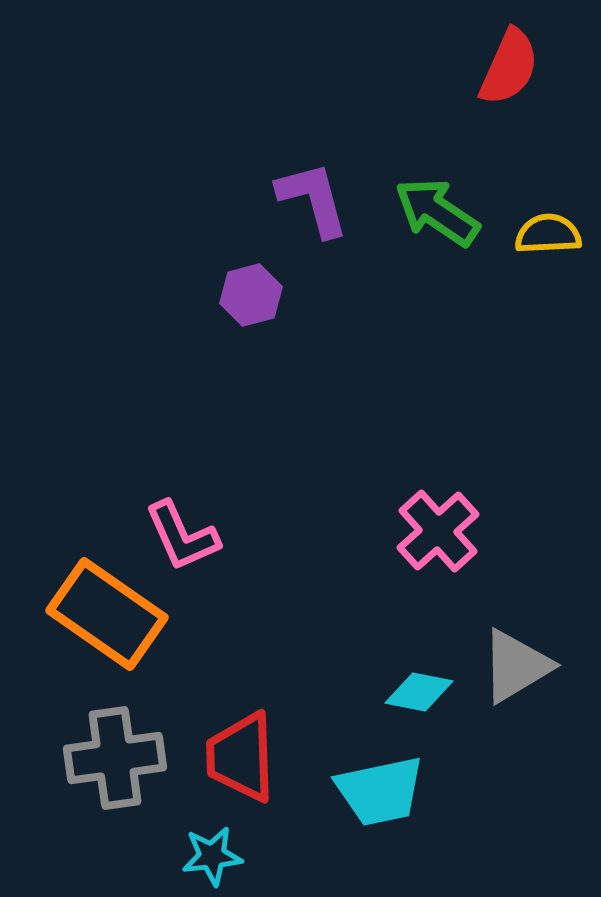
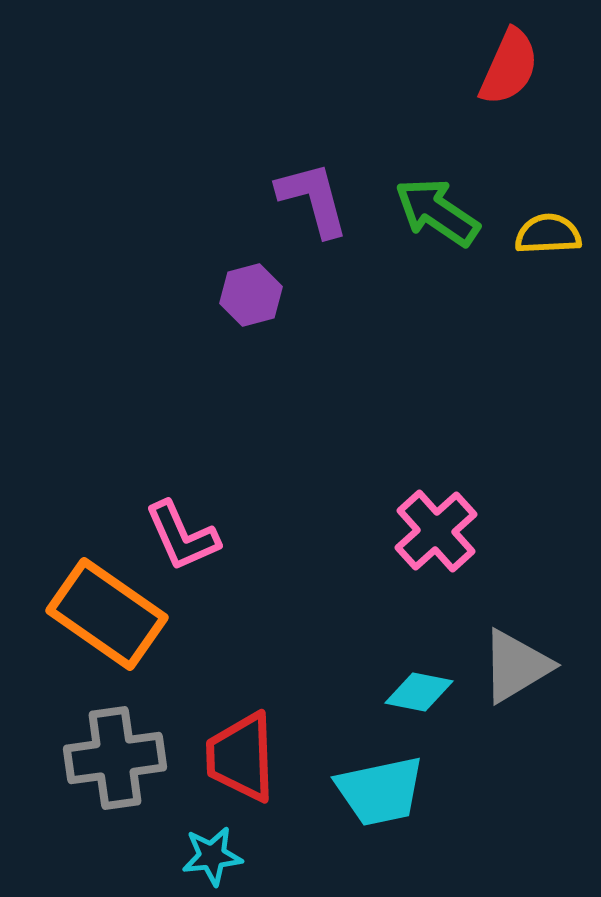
pink cross: moved 2 px left
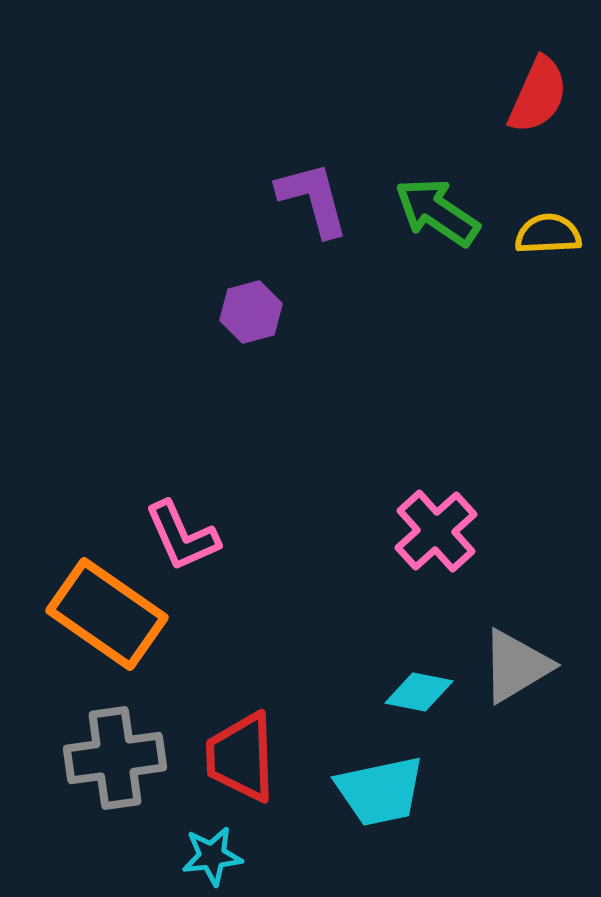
red semicircle: moved 29 px right, 28 px down
purple hexagon: moved 17 px down
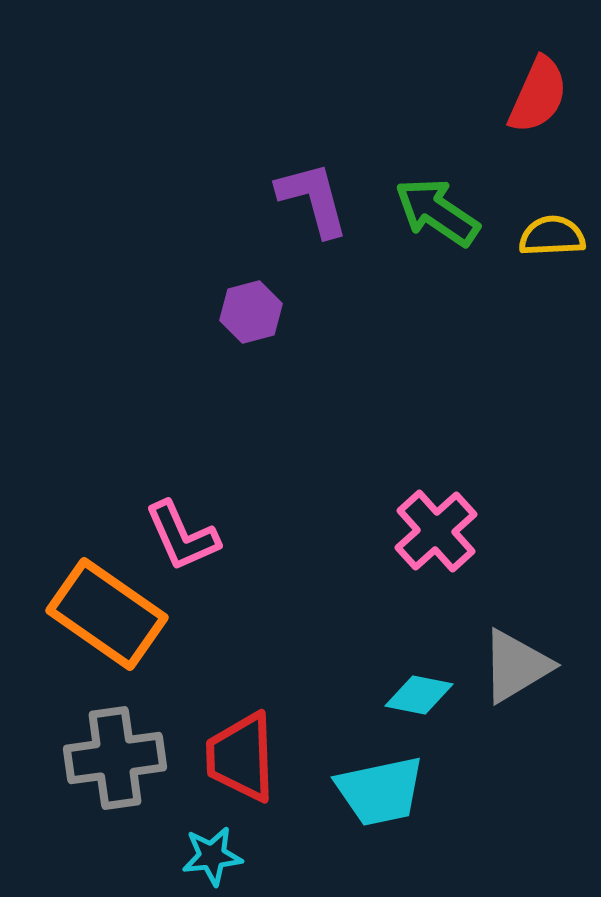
yellow semicircle: moved 4 px right, 2 px down
cyan diamond: moved 3 px down
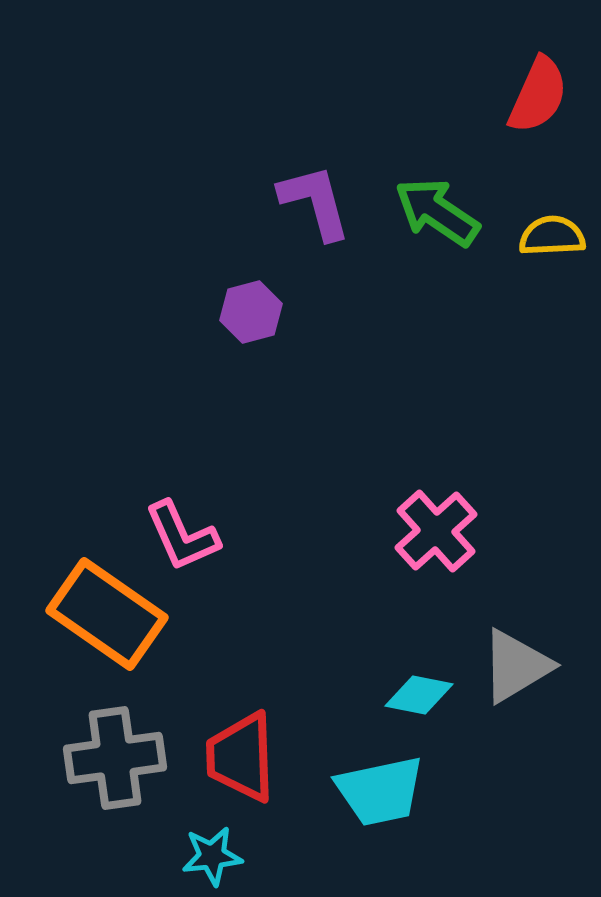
purple L-shape: moved 2 px right, 3 px down
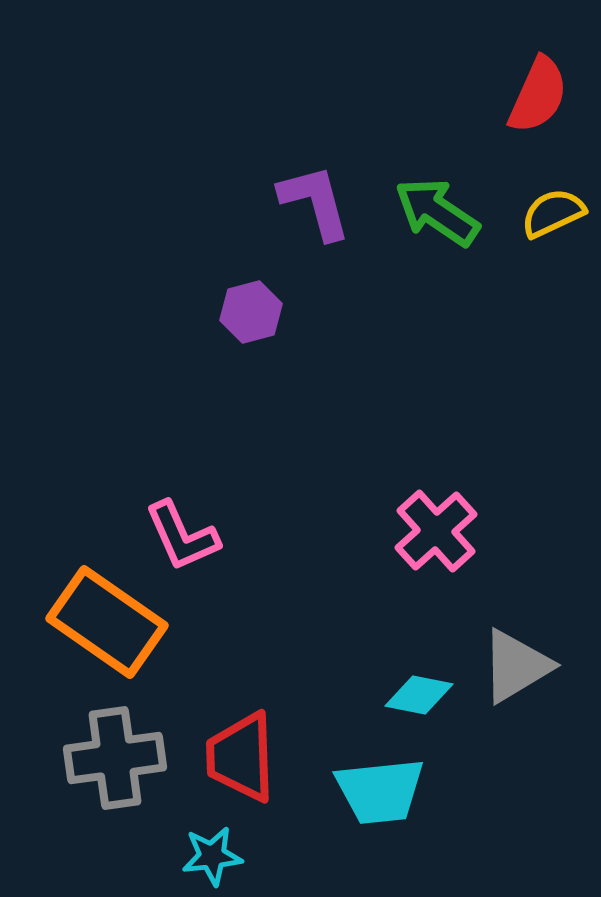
yellow semicircle: moved 1 px right, 23 px up; rotated 22 degrees counterclockwise
orange rectangle: moved 8 px down
cyan trapezoid: rotated 6 degrees clockwise
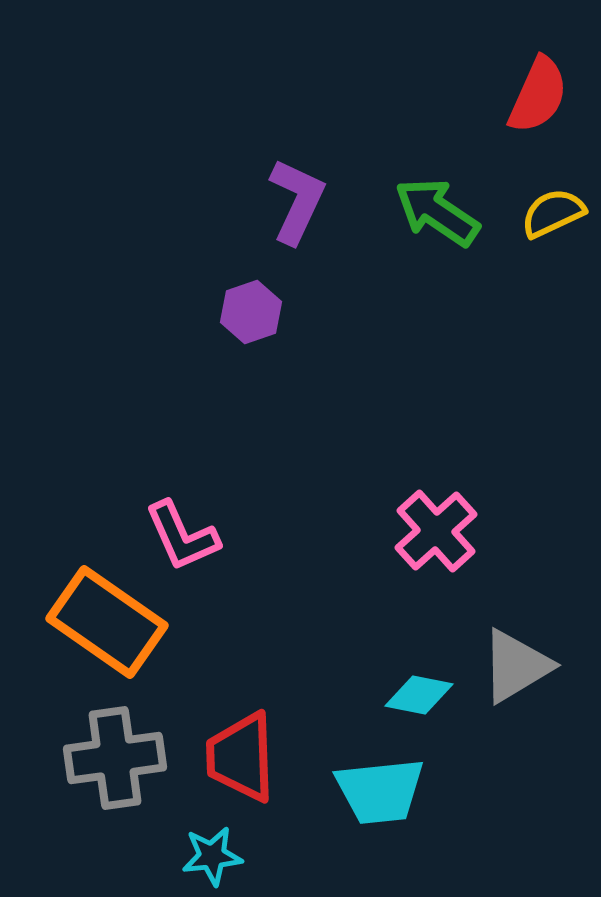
purple L-shape: moved 18 px left, 1 px up; rotated 40 degrees clockwise
purple hexagon: rotated 4 degrees counterclockwise
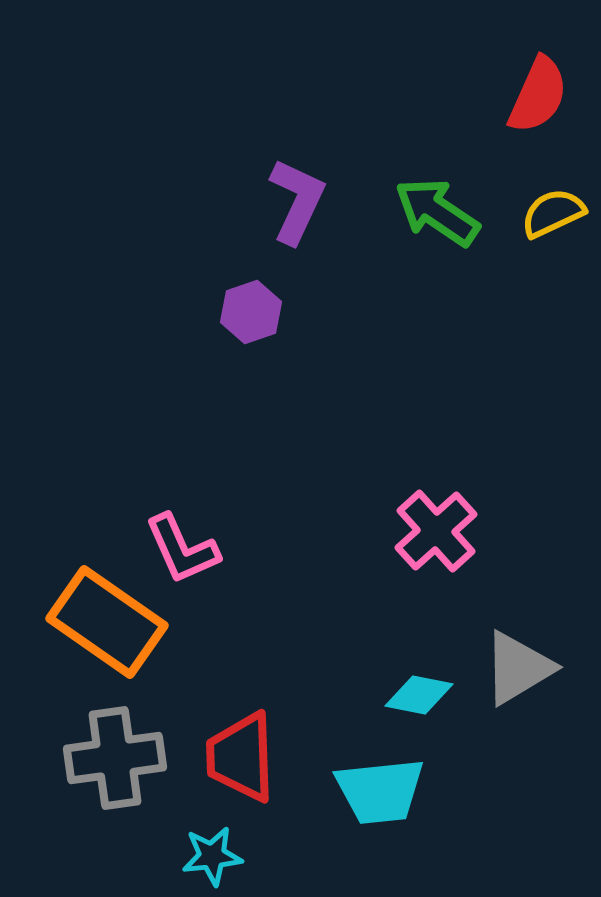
pink L-shape: moved 13 px down
gray triangle: moved 2 px right, 2 px down
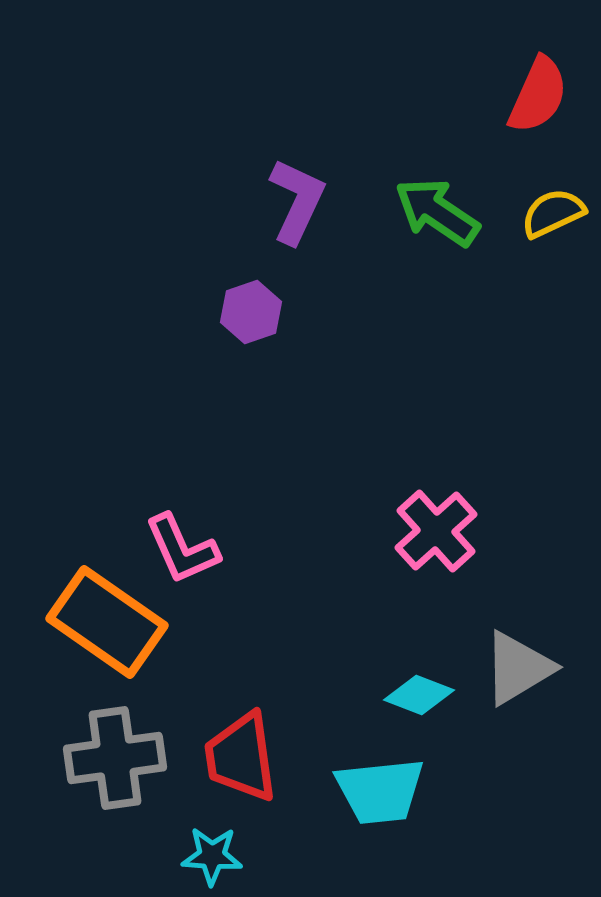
cyan diamond: rotated 10 degrees clockwise
red trapezoid: rotated 6 degrees counterclockwise
cyan star: rotated 10 degrees clockwise
